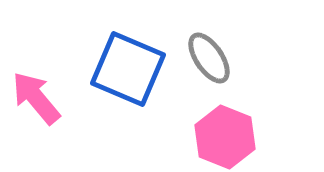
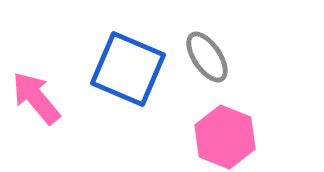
gray ellipse: moved 2 px left, 1 px up
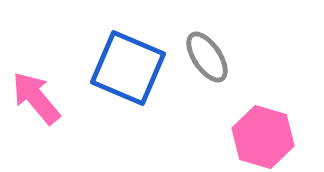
blue square: moved 1 px up
pink hexagon: moved 38 px right; rotated 6 degrees counterclockwise
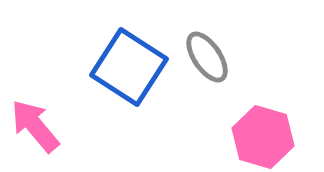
blue square: moved 1 px right, 1 px up; rotated 10 degrees clockwise
pink arrow: moved 1 px left, 28 px down
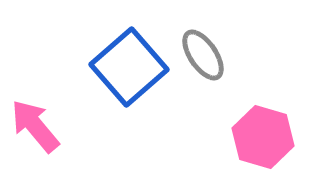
gray ellipse: moved 4 px left, 2 px up
blue square: rotated 16 degrees clockwise
